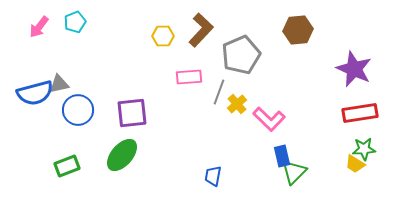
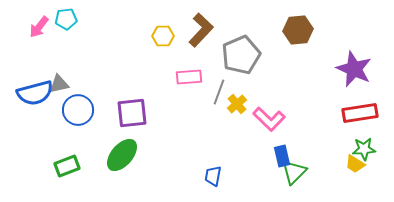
cyan pentagon: moved 9 px left, 3 px up; rotated 15 degrees clockwise
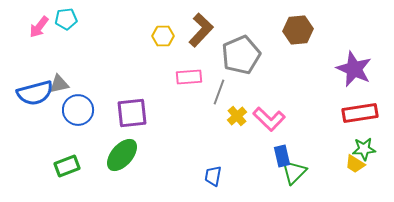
yellow cross: moved 12 px down
